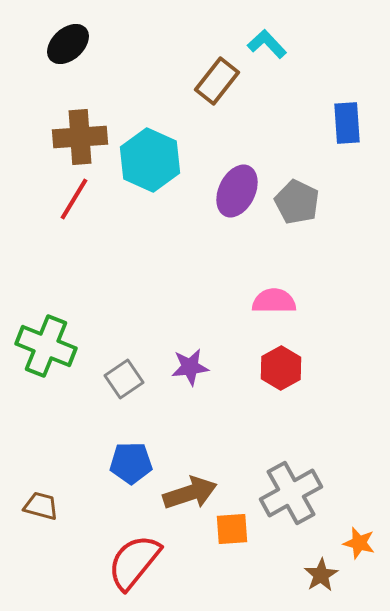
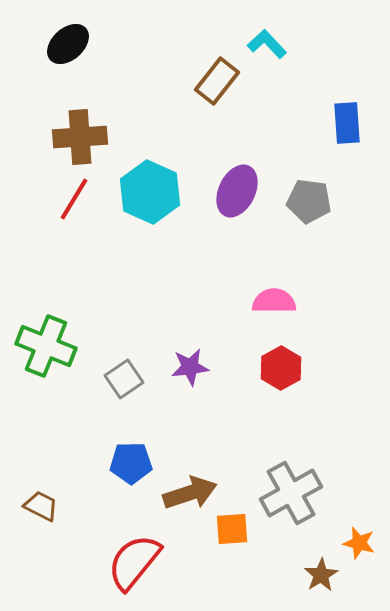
cyan hexagon: moved 32 px down
gray pentagon: moved 12 px right, 1 px up; rotated 18 degrees counterclockwise
brown trapezoid: rotated 12 degrees clockwise
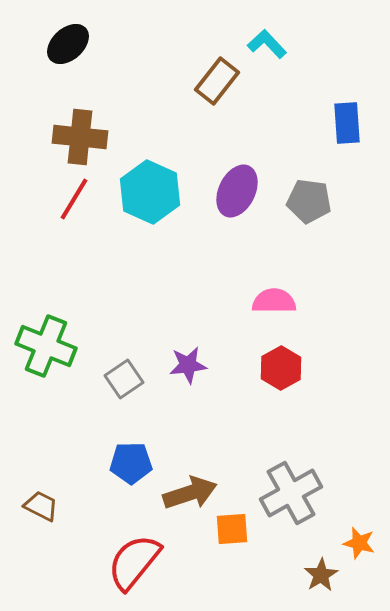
brown cross: rotated 10 degrees clockwise
purple star: moved 2 px left, 2 px up
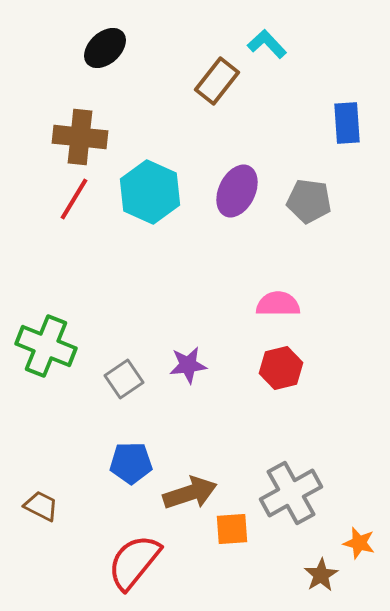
black ellipse: moved 37 px right, 4 px down
pink semicircle: moved 4 px right, 3 px down
red hexagon: rotated 15 degrees clockwise
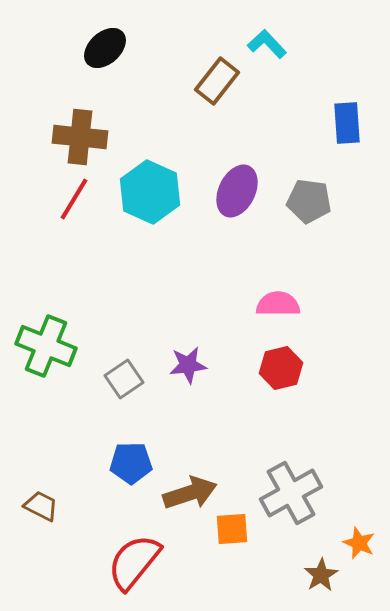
orange star: rotated 8 degrees clockwise
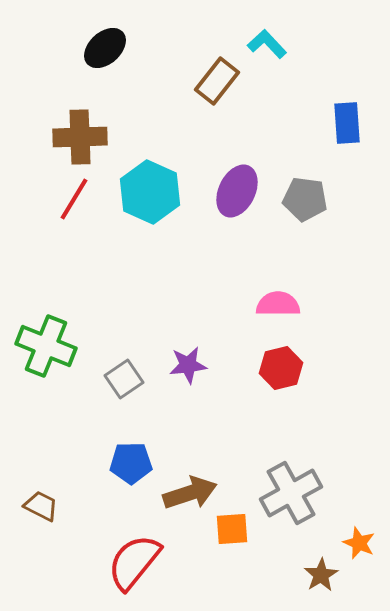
brown cross: rotated 8 degrees counterclockwise
gray pentagon: moved 4 px left, 2 px up
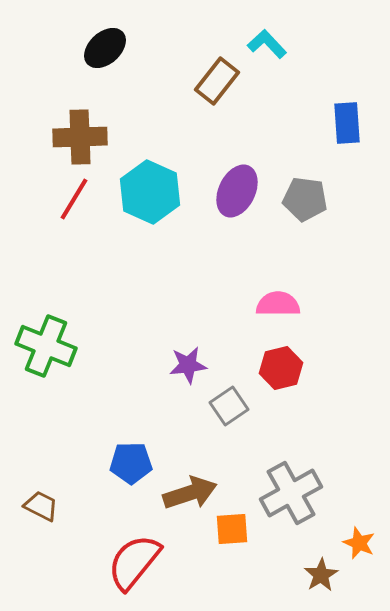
gray square: moved 105 px right, 27 px down
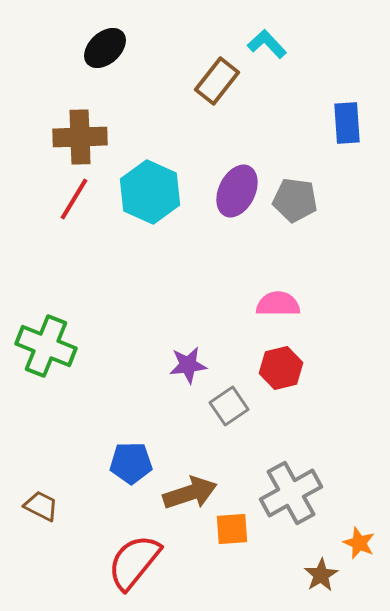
gray pentagon: moved 10 px left, 1 px down
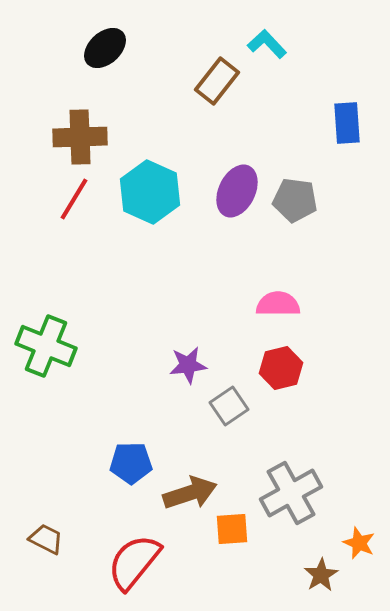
brown trapezoid: moved 5 px right, 33 px down
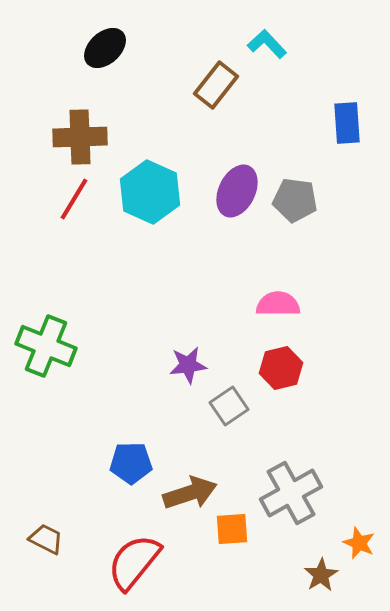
brown rectangle: moved 1 px left, 4 px down
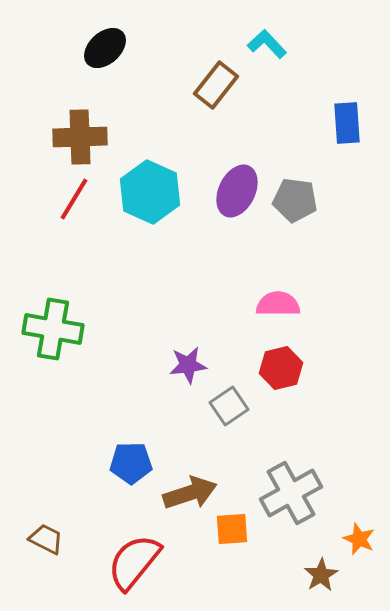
green cross: moved 7 px right, 17 px up; rotated 12 degrees counterclockwise
orange star: moved 4 px up
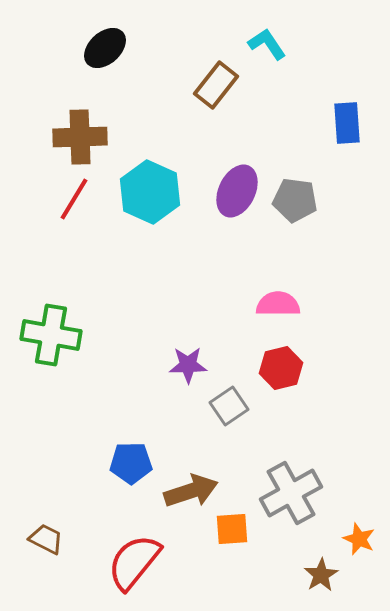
cyan L-shape: rotated 9 degrees clockwise
green cross: moved 2 px left, 6 px down
purple star: rotated 6 degrees clockwise
brown arrow: moved 1 px right, 2 px up
